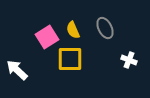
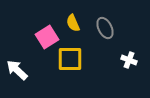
yellow semicircle: moved 7 px up
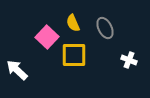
pink square: rotated 15 degrees counterclockwise
yellow square: moved 4 px right, 4 px up
